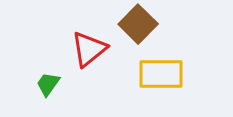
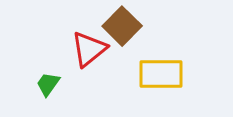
brown square: moved 16 px left, 2 px down
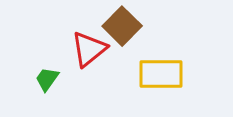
green trapezoid: moved 1 px left, 5 px up
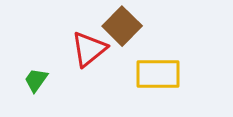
yellow rectangle: moved 3 px left
green trapezoid: moved 11 px left, 1 px down
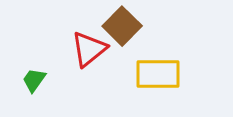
green trapezoid: moved 2 px left
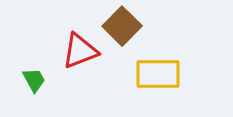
red triangle: moved 9 px left, 2 px down; rotated 18 degrees clockwise
green trapezoid: rotated 116 degrees clockwise
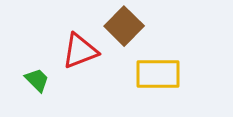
brown square: moved 2 px right
green trapezoid: moved 3 px right; rotated 16 degrees counterclockwise
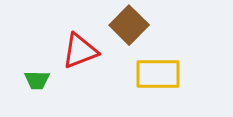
brown square: moved 5 px right, 1 px up
green trapezoid: rotated 136 degrees clockwise
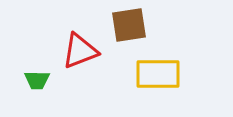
brown square: rotated 36 degrees clockwise
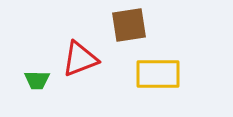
red triangle: moved 8 px down
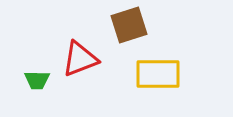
brown square: rotated 9 degrees counterclockwise
